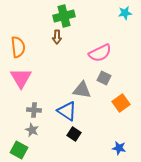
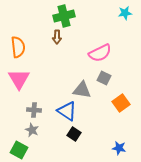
pink triangle: moved 2 px left, 1 px down
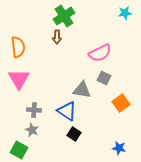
green cross: rotated 20 degrees counterclockwise
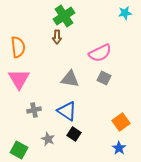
gray triangle: moved 12 px left, 11 px up
orange square: moved 19 px down
gray cross: rotated 16 degrees counterclockwise
gray star: moved 16 px right, 9 px down
blue star: rotated 24 degrees clockwise
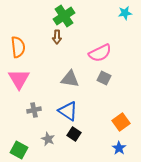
blue triangle: moved 1 px right
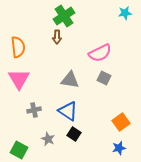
gray triangle: moved 1 px down
blue star: rotated 24 degrees clockwise
